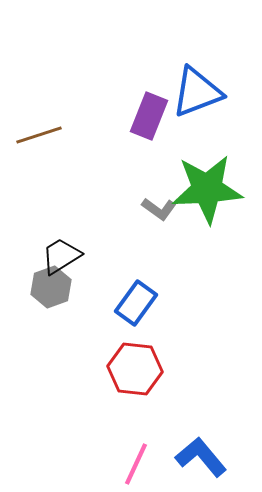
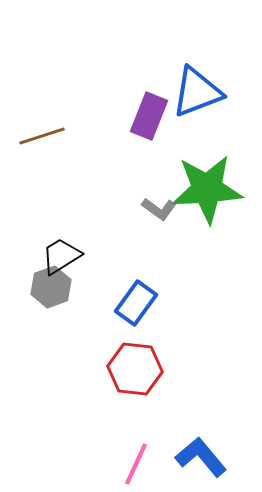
brown line: moved 3 px right, 1 px down
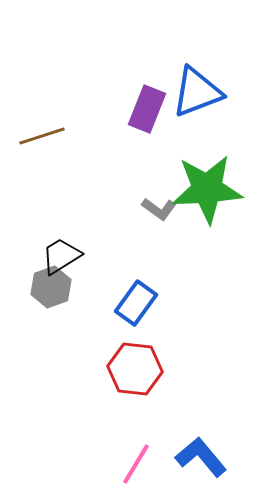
purple rectangle: moved 2 px left, 7 px up
pink line: rotated 6 degrees clockwise
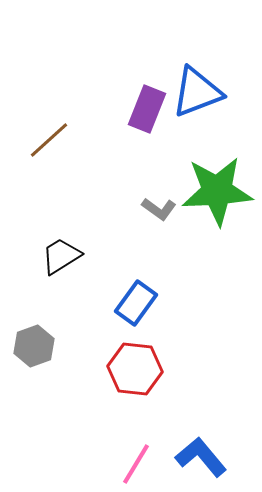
brown line: moved 7 px right, 4 px down; rotated 24 degrees counterclockwise
green star: moved 10 px right, 2 px down
gray hexagon: moved 17 px left, 59 px down
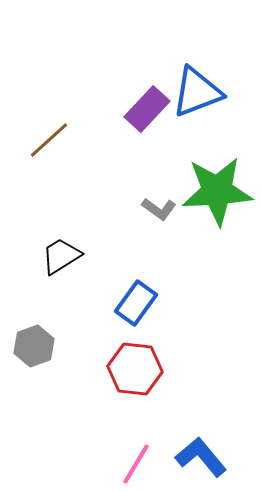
purple rectangle: rotated 21 degrees clockwise
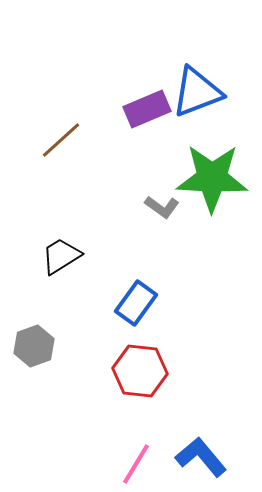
purple rectangle: rotated 24 degrees clockwise
brown line: moved 12 px right
green star: moved 5 px left, 13 px up; rotated 6 degrees clockwise
gray L-shape: moved 3 px right, 2 px up
red hexagon: moved 5 px right, 2 px down
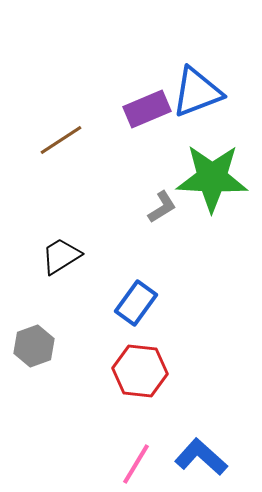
brown line: rotated 9 degrees clockwise
gray L-shape: rotated 68 degrees counterclockwise
blue L-shape: rotated 8 degrees counterclockwise
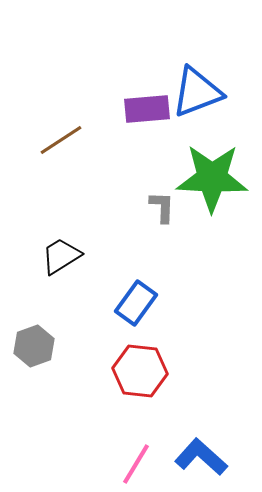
purple rectangle: rotated 18 degrees clockwise
gray L-shape: rotated 56 degrees counterclockwise
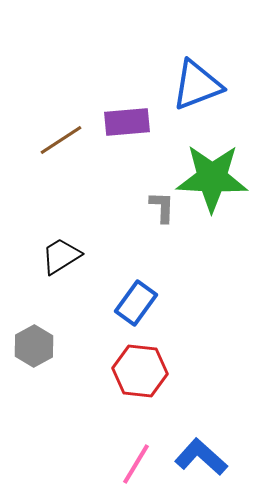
blue triangle: moved 7 px up
purple rectangle: moved 20 px left, 13 px down
gray hexagon: rotated 9 degrees counterclockwise
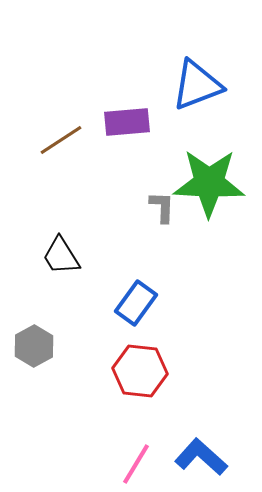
green star: moved 3 px left, 5 px down
black trapezoid: rotated 90 degrees counterclockwise
